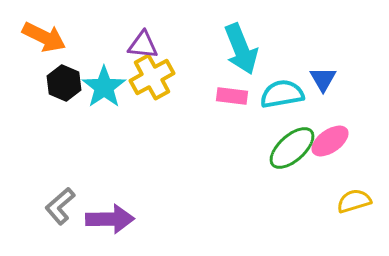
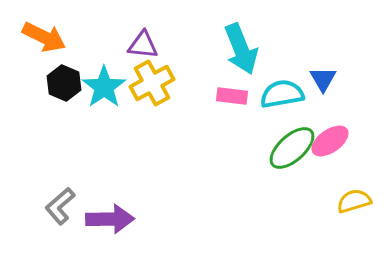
yellow cross: moved 6 px down
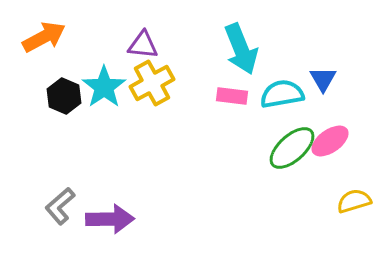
orange arrow: rotated 54 degrees counterclockwise
black hexagon: moved 13 px down
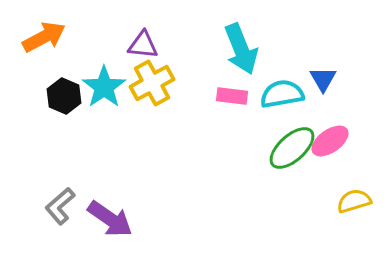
purple arrow: rotated 36 degrees clockwise
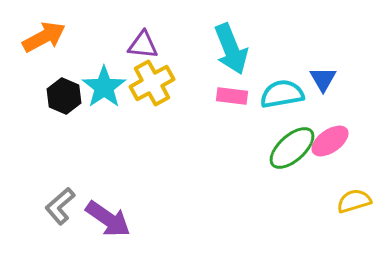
cyan arrow: moved 10 px left
purple arrow: moved 2 px left
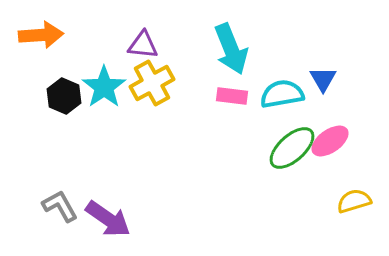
orange arrow: moved 3 px left, 2 px up; rotated 24 degrees clockwise
gray L-shape: rotated 102 degrees clockwise
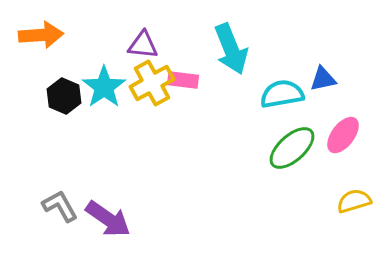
blue triangle: rotated 48 degrees clockwise
pink rectangle: moved 49 px left, 16 px up
pink ellipse: moved 13 px right, 6 px up; rotated 18 degrees counterclockwise
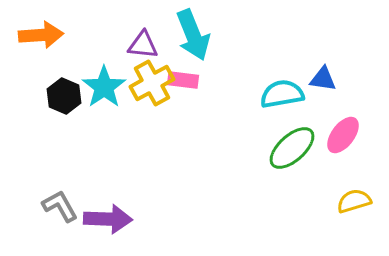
cyan arrow: moved 38 px left, 14 px up
blue triangle: rotated 20 degrees clockwise
purple arrow: rotated 33 degrees counterclockwise
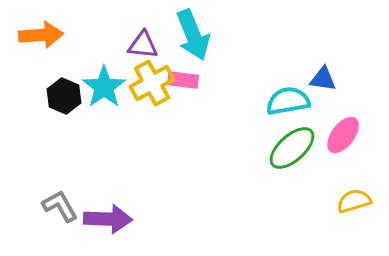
cyan semicircle: moved 6 px right, 7 px down
